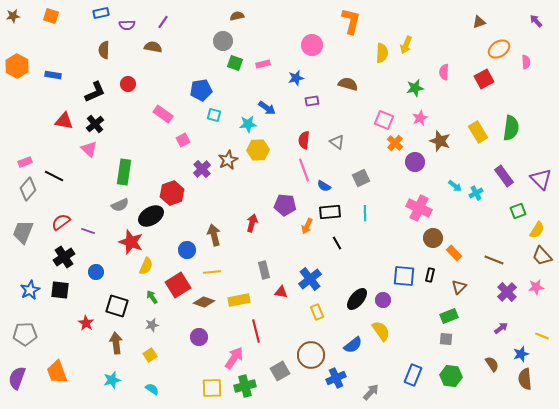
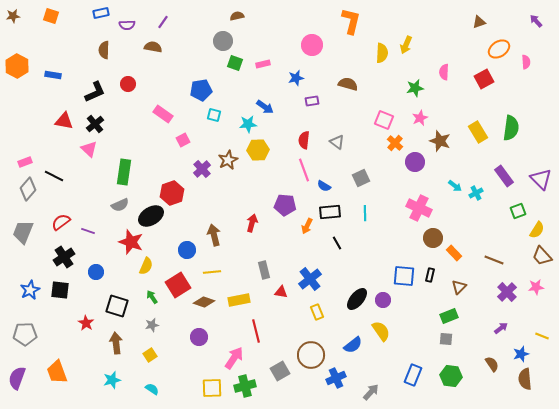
blue arrow at (267, 108): moved 2 px left, 1 px up
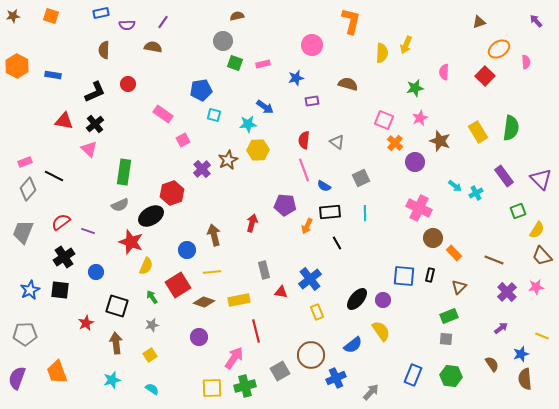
red square at (484, 79): moved 1 px right, 3 px up; rotated 18 degrees counterclockwise
red star at (86, 323): rotated 14 degrees clockwise
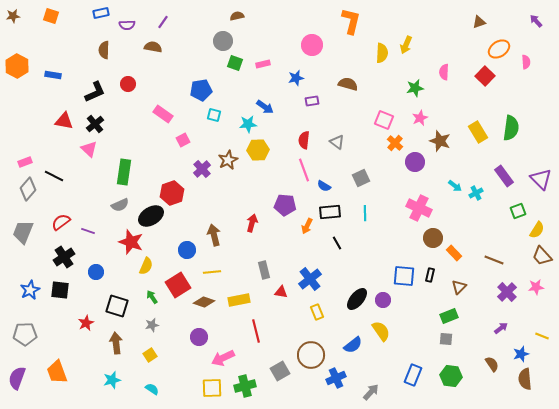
pink arrow at (234, 358): moved 11 px left; rotated 150 degrees counterclockwise
